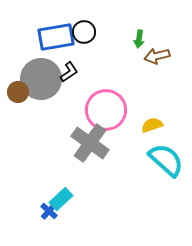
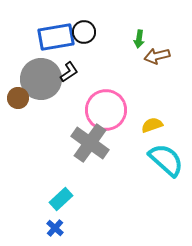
brown circle: moved 6 px down
blue cross: moved 6 px right, 17 px down
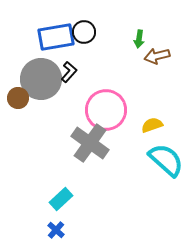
black L-shape: rotated 15 degrees counterclockwise
blue cross: moved 1 px right, 2 px down
